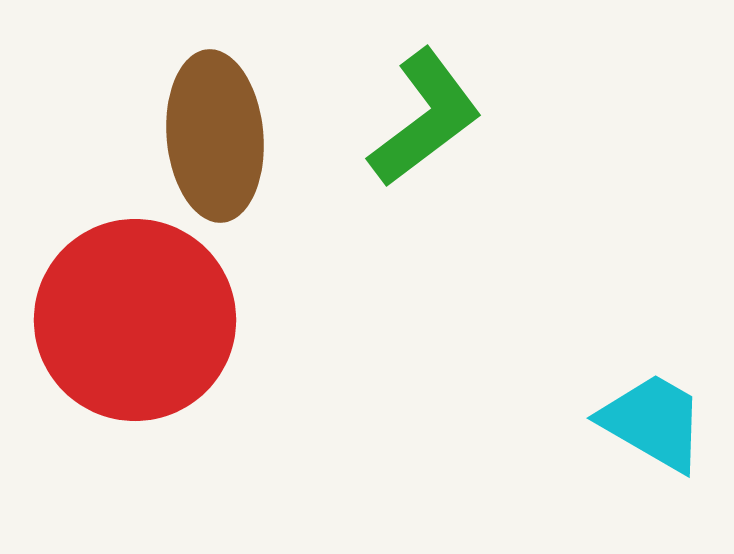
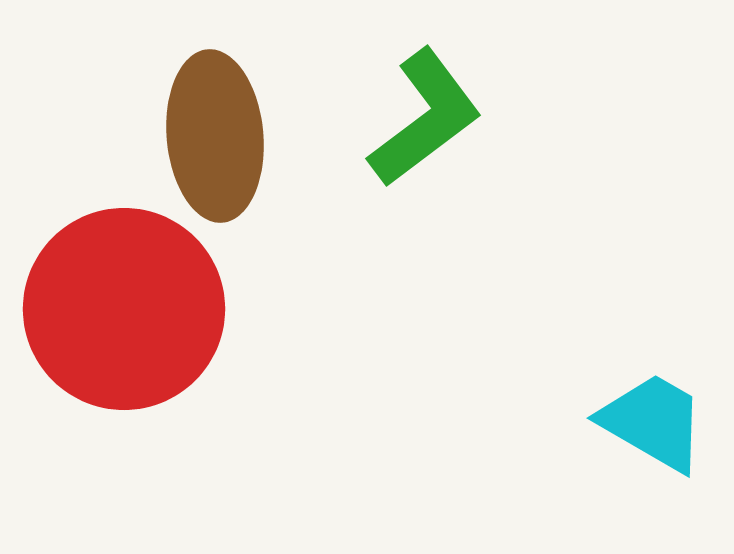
red circle: moved 11 px left, 11 px up
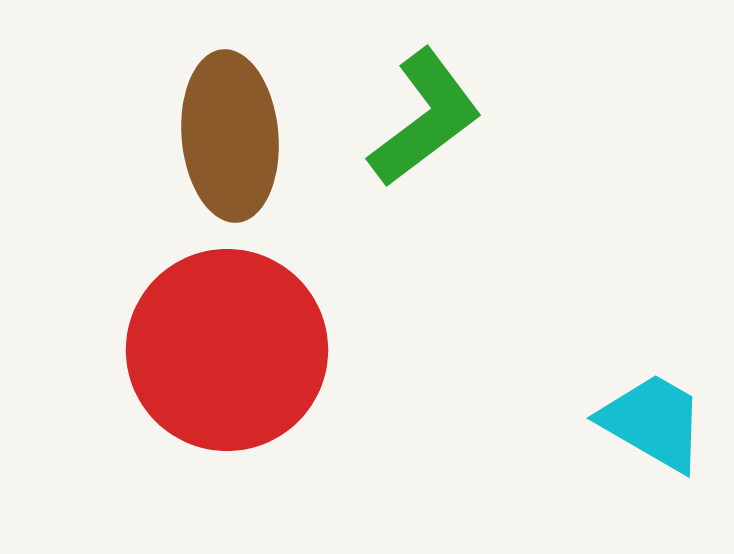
brown ellipse: moved 15 px right
red circle: moved 103 px right, 41 px down
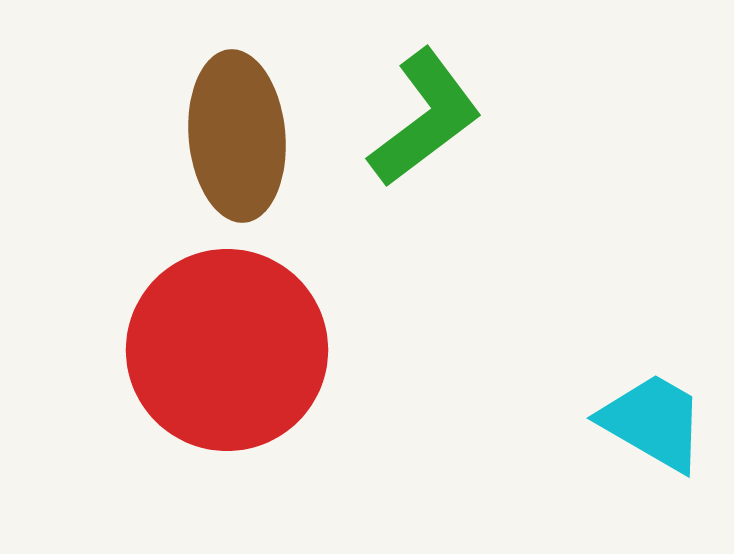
brown ellipse: moved 7 px right
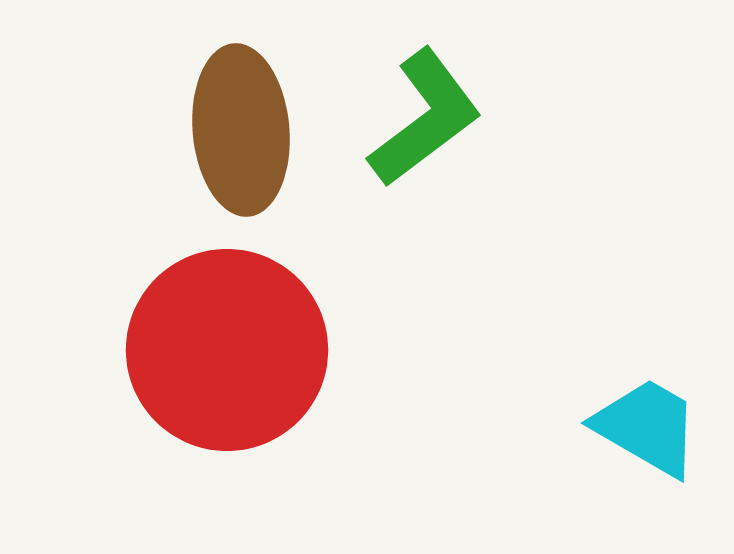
brown ellipse: moved 4 px right, 6 px up
cyan trapezoid: moved 6 px left, 5 px down
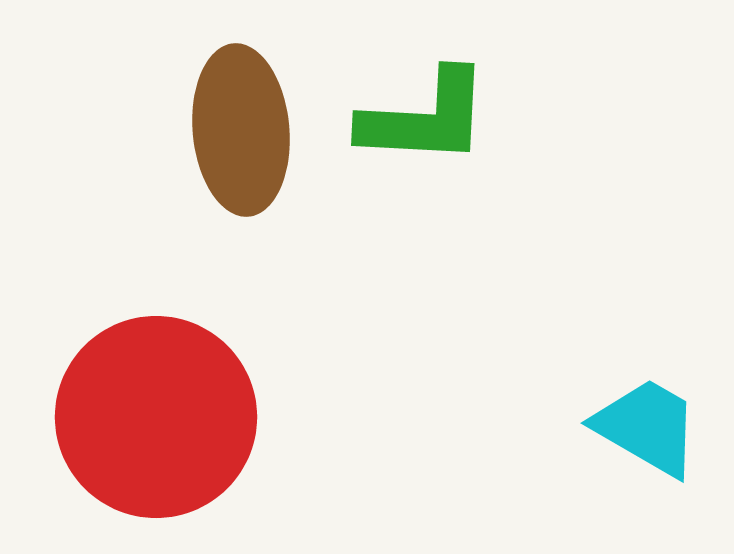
green L-shape: rotated 40 degrees clockwise
red circle: moved 71 px left, 67 px down
